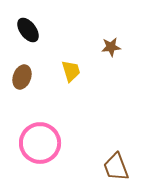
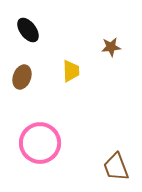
yellow trapezoid: rotated 15 degrees clockwise
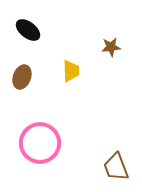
black ellipse: rotated 15 degrees counterclockwise
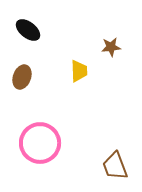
yellow trapezoid: moved 8 px right
brown trapezoid: moved 1 px left, 1 px up
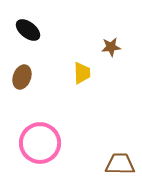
yellow trapezoid: moved 3 px right, 2 px down
brown trapezoid: moved 5 px right, 2 px up; rotated 112 degrees clockwise
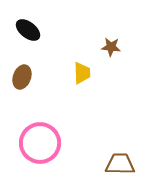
brown star: rotated 12 degrees clockwise
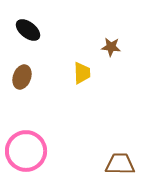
pink circle: moved 14 px left, 8 px down
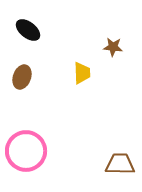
brown star: moved 2 px right
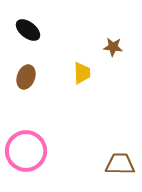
brown ellipse: moved 4 px right
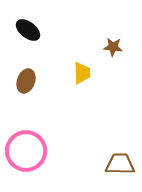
brown ellipse: moved 4 px down
